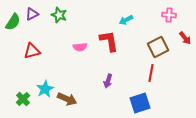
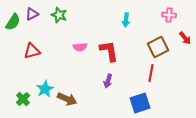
cyan arrow: rotated 56 degrees counterclockwise
red L-shape: moved 10 px down
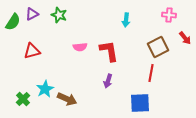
blue square: rotated 15 degrees clockwise
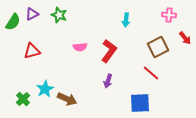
red L-shape: rotated 45 degrees clockwise
red line: rotated 60 degrees counterclockwise
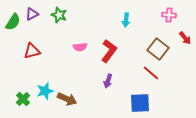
brown square: moved 2 px down; rotated 25 degrees counterclockwise
cyan star: moved 2 px down; rotated 12 degrees clockwise
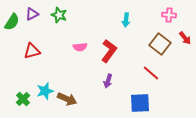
green semicircle: moved 1 px left
brown square: moved 2 px right, 5 px up
